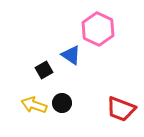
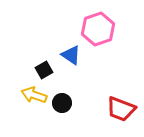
pink hexagon: rotated 16 degrees clockwise
yellow arrow: moved 10 px up
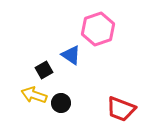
black circle: moved 1 px left
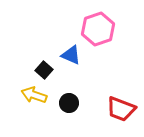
blue triangle: rotated 10 degrees counterclockwise
black square: rotated 18 degrees counterclockwise
black circle: moved 8 px right
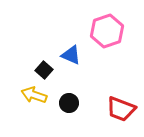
pink hexagon: moved 9 px right, 2 px down
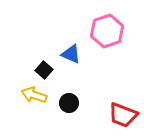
blue triangle: moved 1 px up
red trapezoid: moved 2 px right, 6 px down
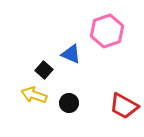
red trapezoid: moved 1 px right, 9 px up; rotated 8 degrees clockwise
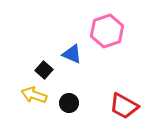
blue triangle: moved 1 px right
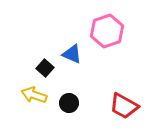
black square: moved 1 px right, 2 px up
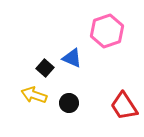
blue triangle: moved 4 px down
red trapezoid: rotated 28 degrees clockwise
